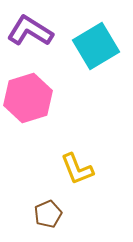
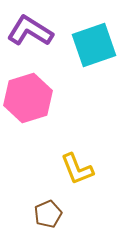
cyan square: moved 2 px left, 1 px up; rotated 12 degrees clockwise
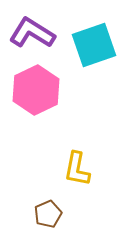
purple L-shape: moved 2 px right, 2 px down
pink hexagon: moved 8 px right, 8 px up; rotated 9 degrees counterclockwise
yellow L-shape: rotated 33 degrees clockwise
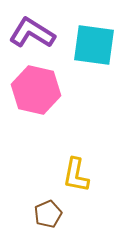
cyan square: rotated 27 degrees clockwise
pink hexagon: rotated 21 degrees counterclockwise
yellow L-shape: moved 1 px left, 6 px down
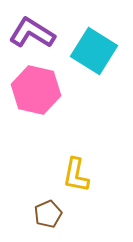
cyan square: moved 6 px down; rotated 24 degrees clockwise
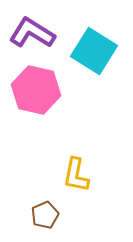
brown pentagon: moved 3 px left, 1 px down
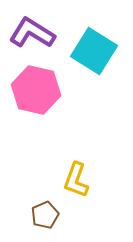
yellow L-shape: moved 5 px down; rotated 9 degrees clockwise
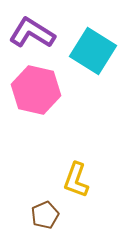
cyan square: moved 1 px left
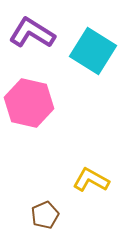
pink hexagon: moved 7 px left, 13 px down
yellow L-shape: moved 15 px right; rotated 99 degrees clockwise
